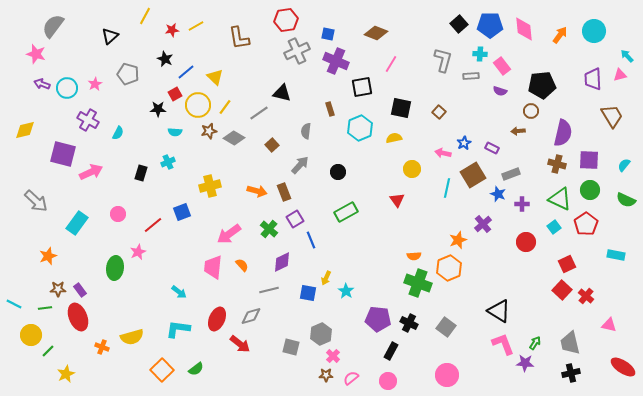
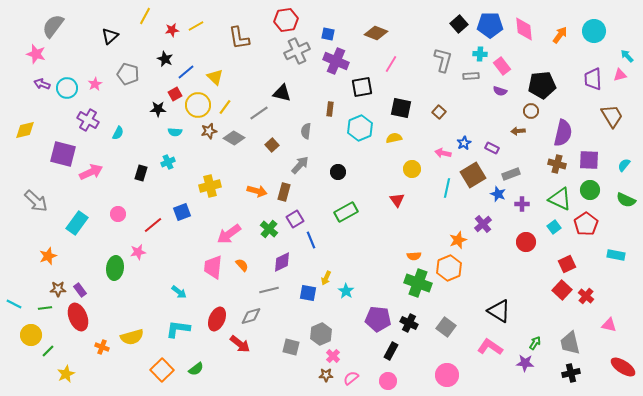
brown rectangle at (330, 109): rotated 24 degrees clockwise
brown rectangle at (284, 192): rotated 36 degrees clockwise
pink star at (138, 252): rotated 14 degrees clockwise
pink L-shape at (503, 344): moved 13 px left, 3 px down; rotated 35 degrees counterclockwise
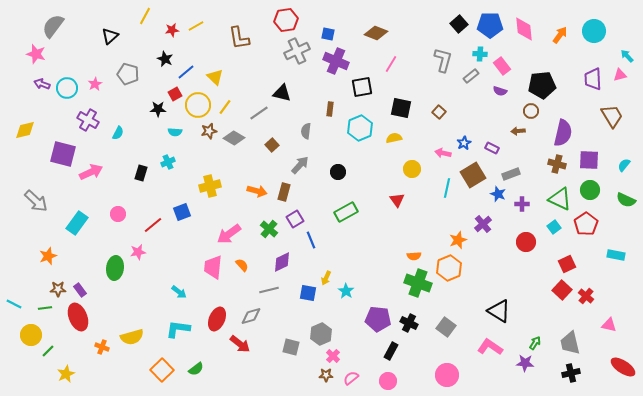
gray rectangle at (471, 76): rotated 35 degrees counterclockwise
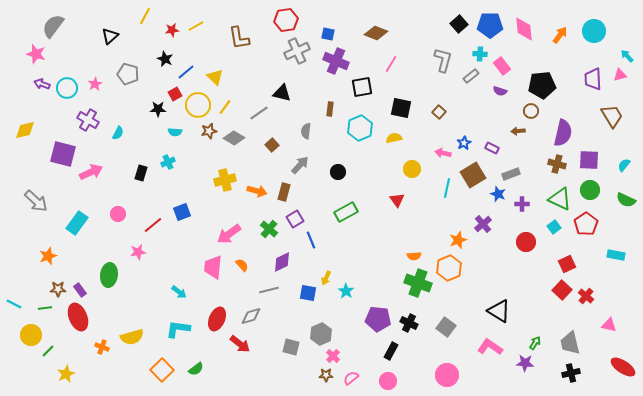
yellow cross at (210, 186): moved 15 px right, 6 px up
green ellipse at (115, 268): moved 6 px left, 7 px down
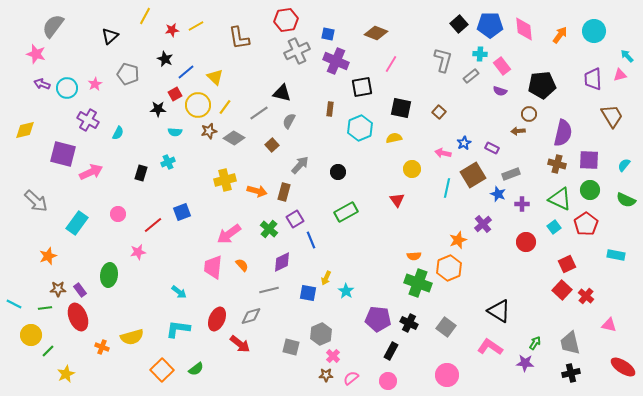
brown circle at (531, 111): moved 2 px left, 3 px down
gray semicircle at (306, 131): moved 17 px left, 10 px up; rotated 21 degrees clockwise
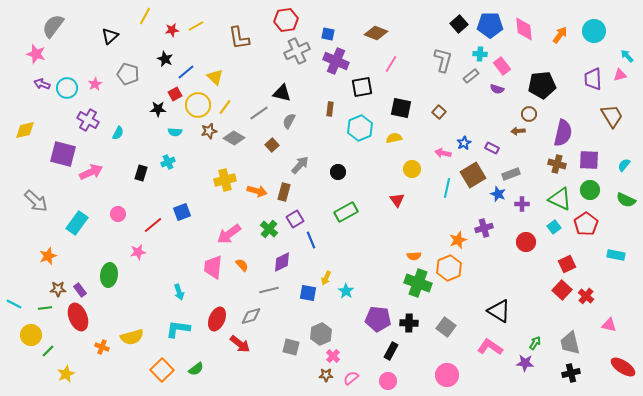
purple semicircle at (500, 91): moved 3 px left, 2 px up
purple cross at (483, 224): moved 1 px right, 4 px down; rotated 24 degrees clockwise
cyan arrow at (179, 292): rotated 35 degrees clockwise
black cross at (409, 323): rotated 24 degrees counterclockwise
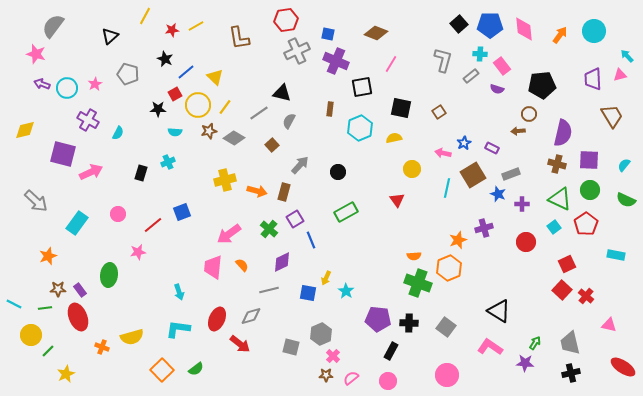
brown square at (439, 112): rotated 16 degrees clockwise
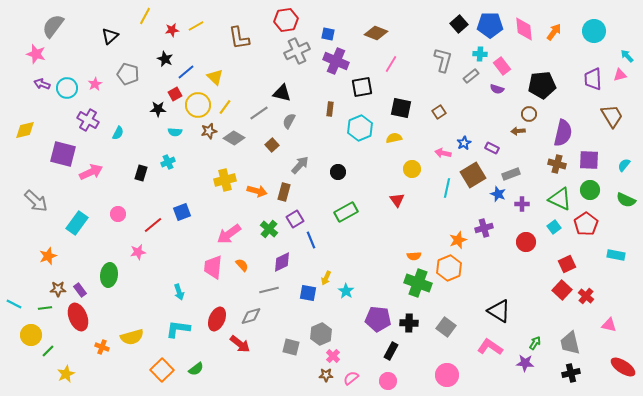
orange arrow at (560, 35): moved 6 px left, 3 px up
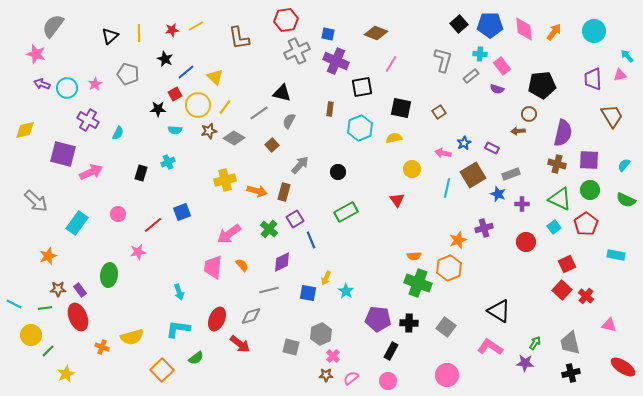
yellow line at (145, 16): moved 6 px left, 17 px down; rotated 30 degrees counterclockwise
cyan semicircle at (175, 132): moved 2 px up
green semicircle at (196, 369): moved 11 px up
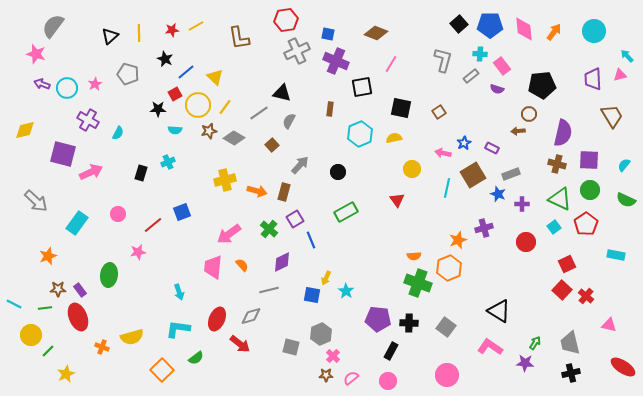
cyan hexagon at (360, 128): moved 6 px down
blue square at (308, 293): moved 4 px right, 2 px down
